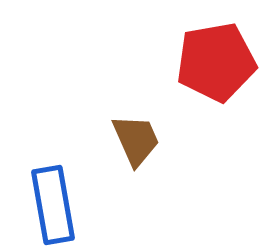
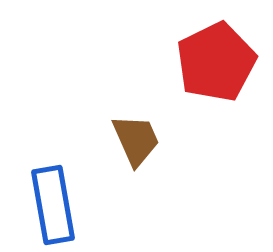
red pentagon: rotated 16 degrees counterclockwise
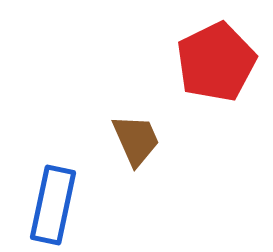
blue rectangle: rotated 22 degrees clockwise
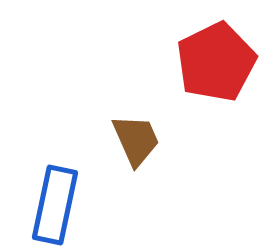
blue rectangle: moved 2 px right
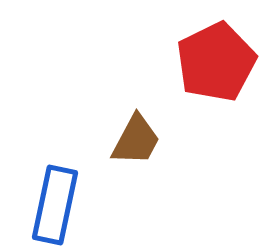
brown trapezoid: rotated 52 degrees clockwise
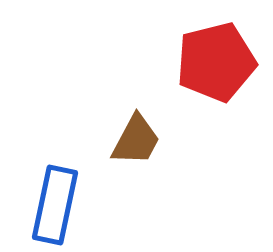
red pentagon: rotated 12 degrees clockwise
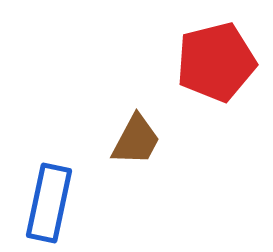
blue rectangle: moved 6 px left, 2 px up
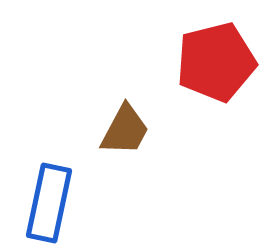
brown trapezoid: moved 11 px left, 10 px up
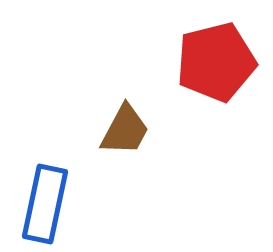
blue rectangle: moved 4 px left, 1 px down
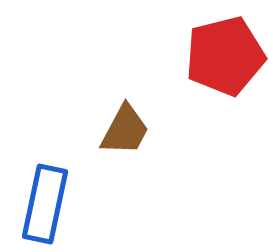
red pentagon: moved 9 px right, 6 px up
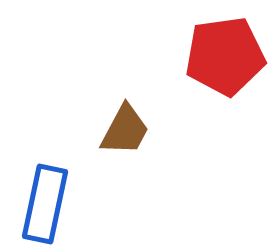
red pentagon: rotated 6 degrees clockwise
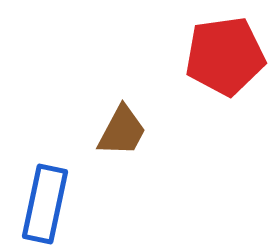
brown trapezoid: moved 3 px left, 1 px down
